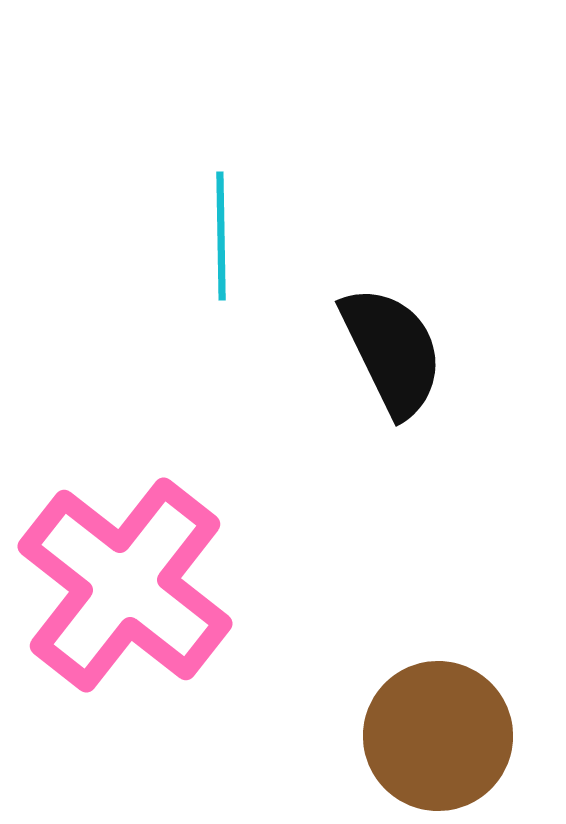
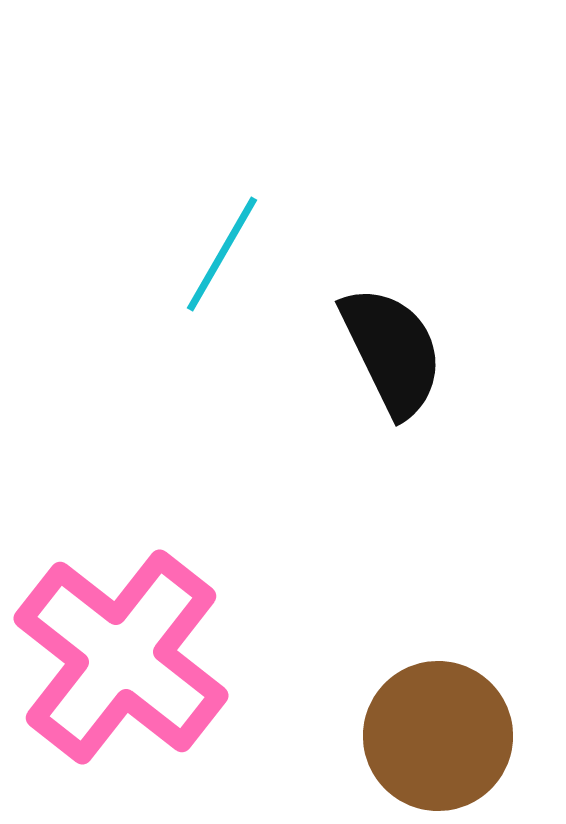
cyan line: moved 1 px right, 18 px down; rotated 31 degrees clockwise
pink cross: moved 4 px left, 72 px down
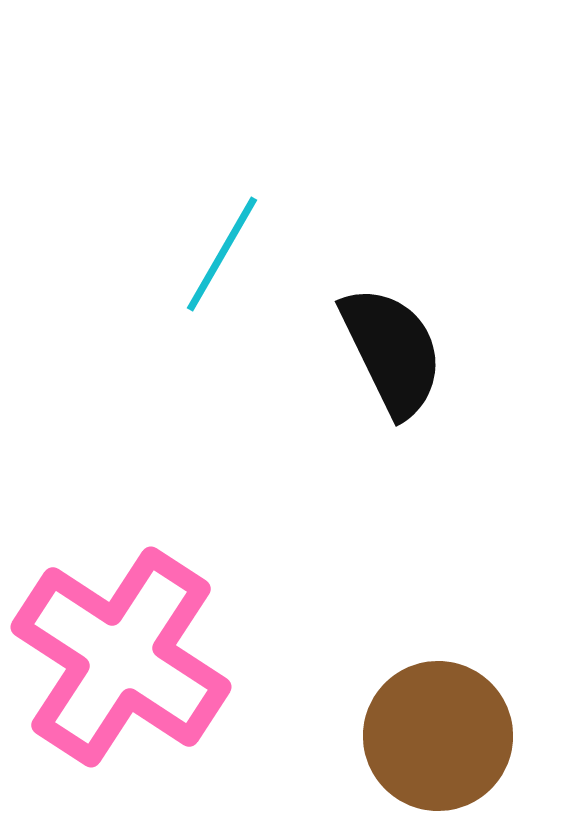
pink cross: rotated 5 degrees counterclockwise
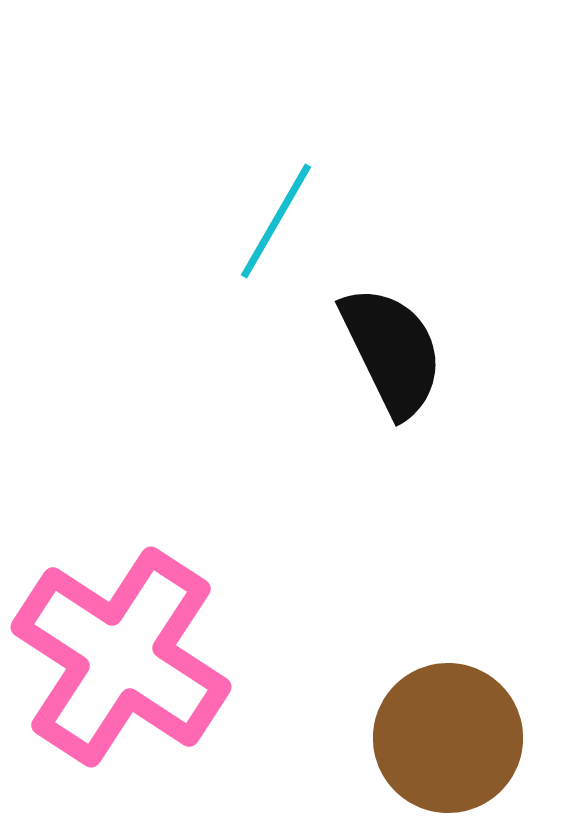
cyan line: moved 54 px right, 33 px up
brown circle: moved 10 px right, 2 px down
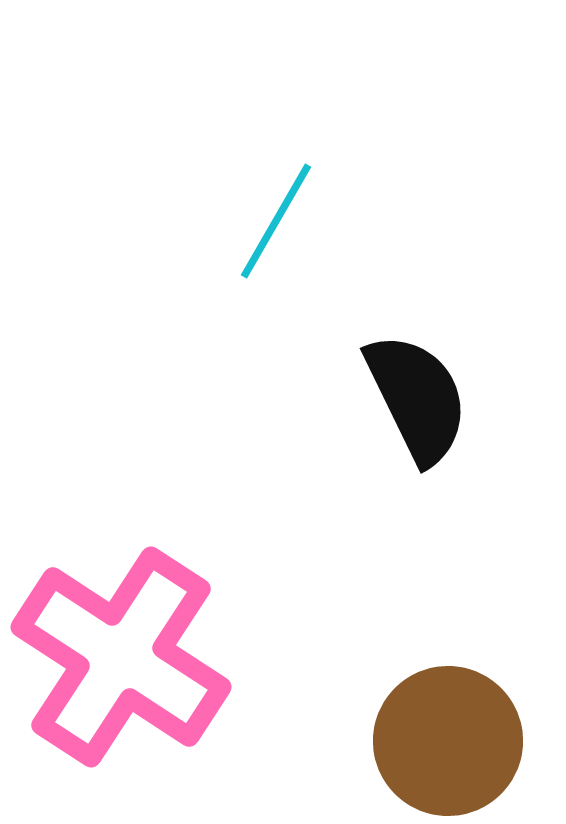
black semicircle: moved 25 px right, 47 px down
brown circle: moved 3 px down
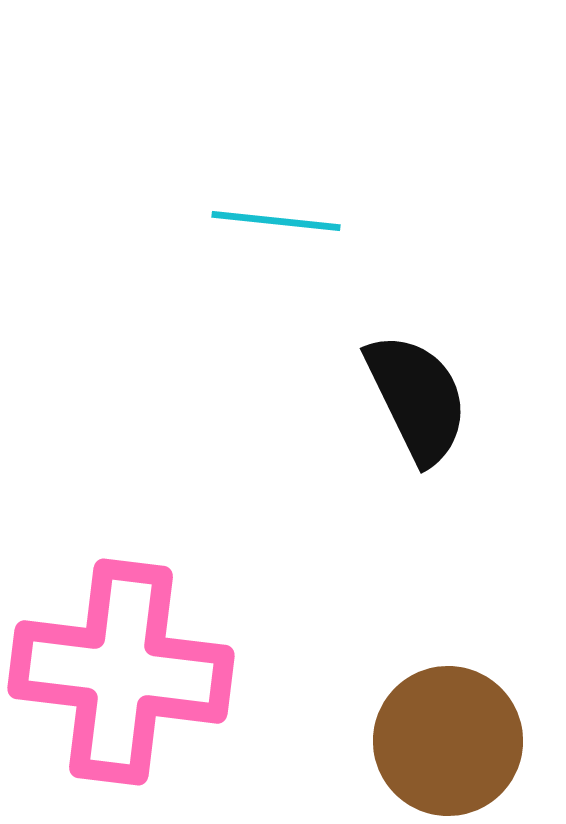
cyan line: rotated 66 degrees clockwise
pink cross: moved 15 px down; rotated 26 degrees counterclockwise
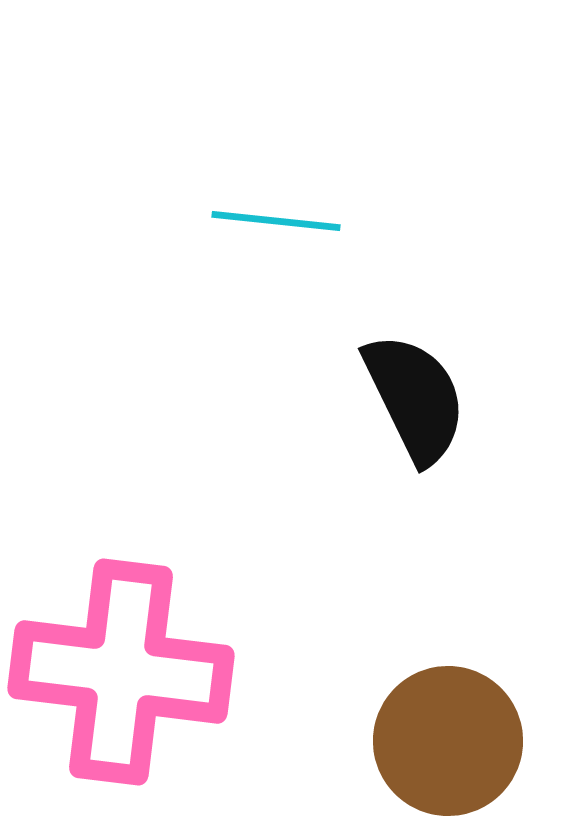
black semicircle: moved 2 px left
